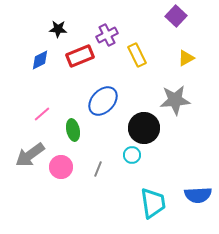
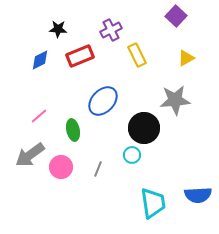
purple cross: moved 4 px right, 5 px up
pink line: moved 3 px left, 2 px down
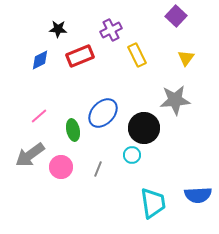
yellow triangle: rotated 24 degrees counterclockwise
blue ellipse: moved 12 px down
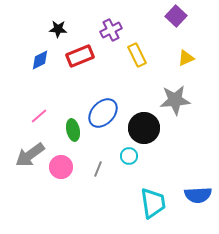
yellow triangle: rotated 30 degrees clockwise
cyan circle: moved 3 px left, 1 px down
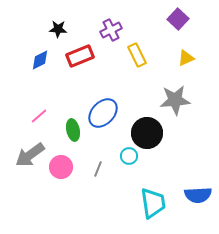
purple square: moved 2 px right, 3 px down
black circle: moved 3 px right, 5 px down
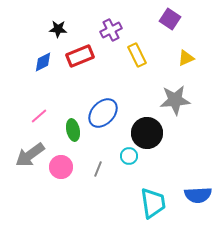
purple square: moved 8 px left; rotated 10 degrees counterclockwise
blue diamond: moved 3 px right, 2 px down
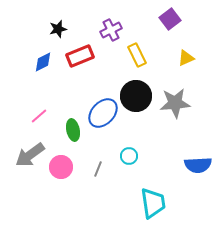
purple square: rotated 20 degrees clockwise
black star: rotated 18 degrees counterclockwise
gray star: moved 3 px down
black circle: moved 11 px left, 37 px up
blue semicircle: moved 30 px up
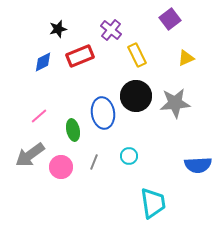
purple cross: rotated 25 degrees counterclockwise
blue ellipse: rotated 52 degrees counterclockwise
gray line: moved 4 px left, 7 px up
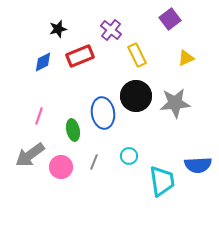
pink line: rotated 30 degrees counterclockwise
cyan trapezoid: moved 9 px right, 22 px up
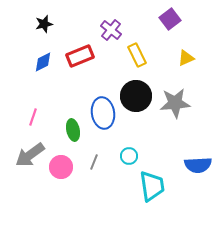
black star: moved 14 px left, 5 px up
pink line: moved 6 px left, 1 px down
cyan trapezoid: moved 10 px left, 5 px down
